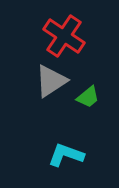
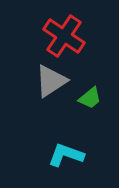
green trapezoid: moved 2 px right, 1 px down
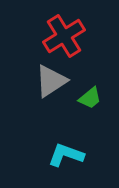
red cross: rotated 24 degrees clockwise
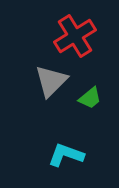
red cross: moved 11 px right
gray triangle: rotated 12 degrees counterclockwise
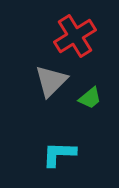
cyan L-shape: moved 7 px left, 1 px up; rotated 18 degrees counterclockwise
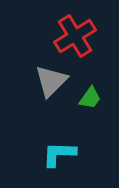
green trapezoid: rotated 15 degrees counterclockwise
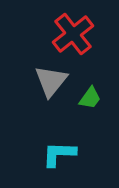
red cross: moved 2 px left, 2 px up; rotated 6 degrees counterclockwise
gray triangle: rotated 6 degrees counterclockwise
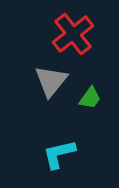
cyan L-shape: rotated 15 degrees counterclockwise
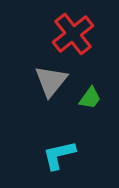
cyan L-shape: moved 1 px down
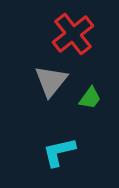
cyan L-shape: moved 3 px up
